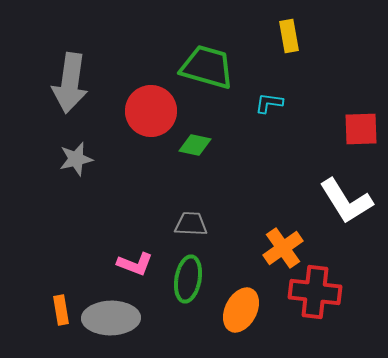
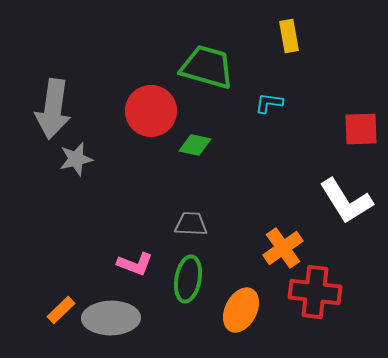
gray arrow: moved 17 px left, 26 px down
orange rectangle: rotated 56 degrees clockwise
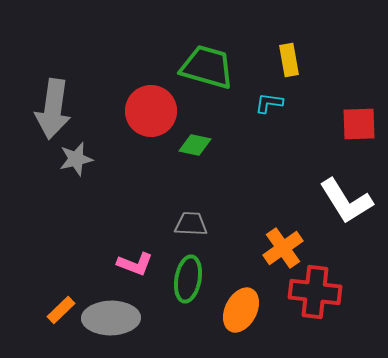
yellow rectangle: moved 24 px down
red square: moved 2 px left, 5 px up
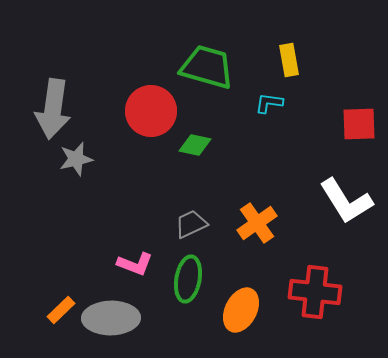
gray trapezoid: rotated 28 degrees counterclockwise
orange cross: moved 26 px left, 25 px up
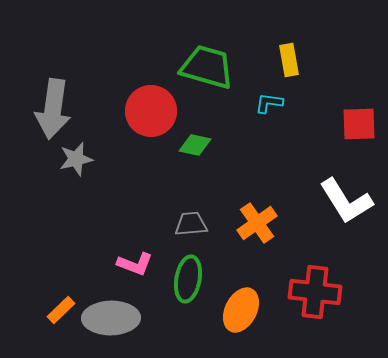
gray trapezoid: rotated 20 degrees clockwise
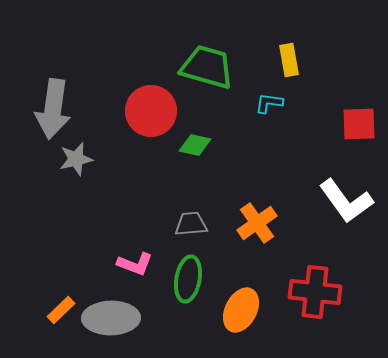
white L-shape: rotated 4 degrees counterclockwise
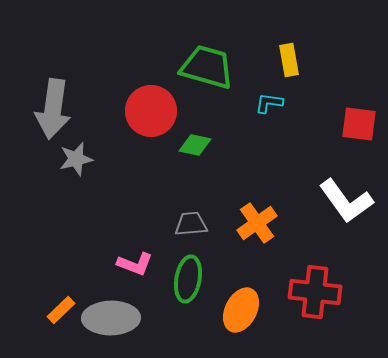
red square: rotated 9 degrees clockwise
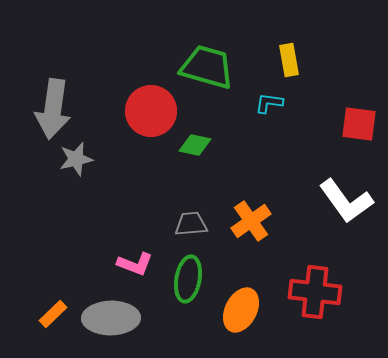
orange cross: moved 6 px left, 2 px up
orange rectangle: moved 8 px left, 4 px down
